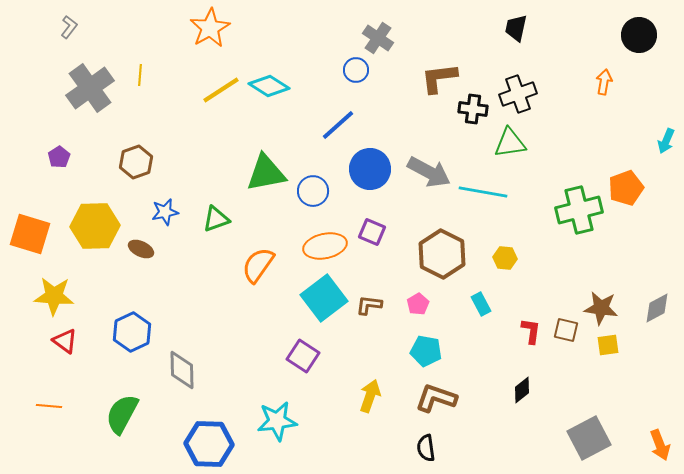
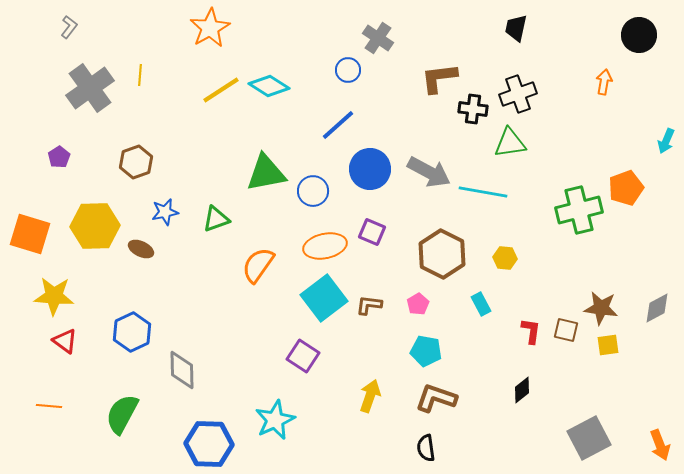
blue circle at (356, 70): moved 8 px left
cyan star at (277, 421): moved 2 px left, 1 px up; rotated 18 degrees counterclockwise
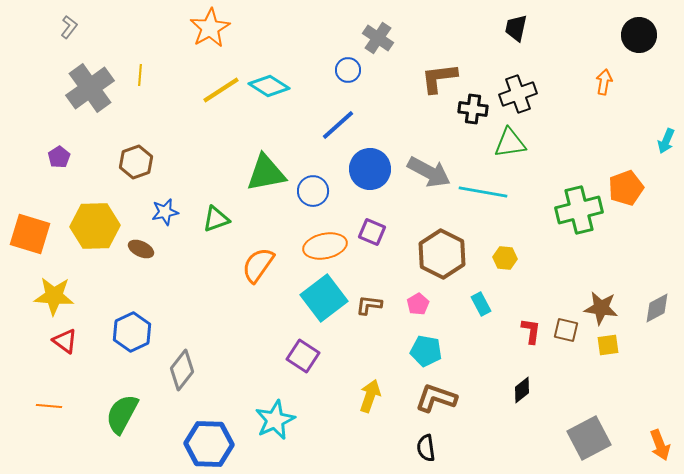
gray diamond at (182, 370): rotated 39 degrees clockwise
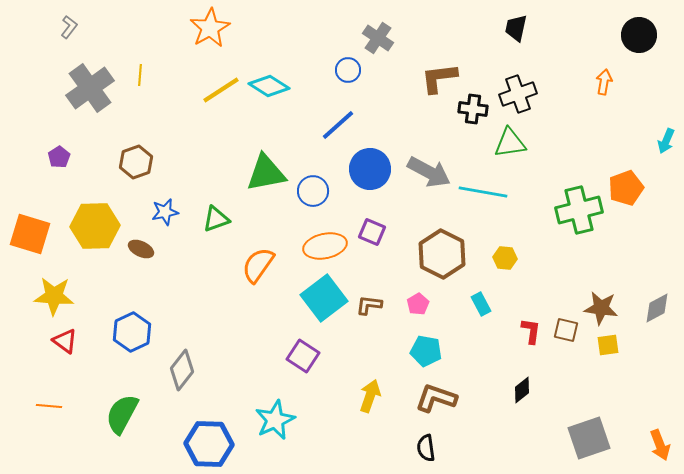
gray square at (589, 438): rotated 9 degrees clockwise
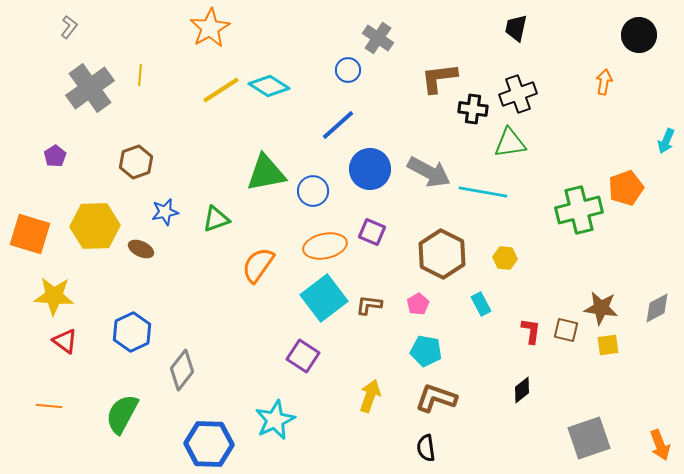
purple pentagon at (59, 157): moved 4 px left, 1 px up
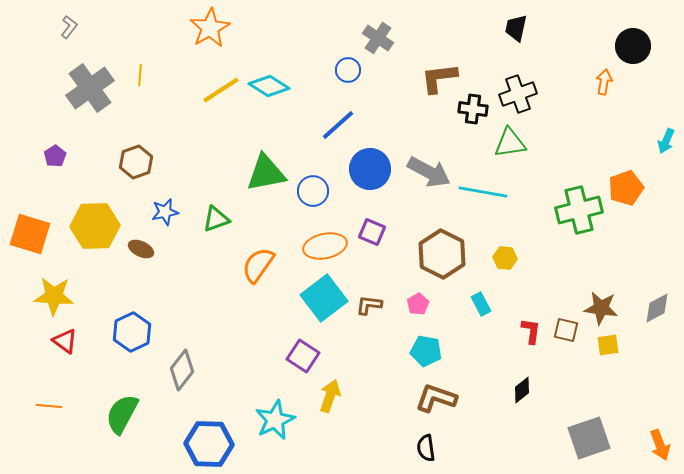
black circle at (639, 35): moved 6 px left, 11 px down
yellow arrow at (370, 396): moved 40 px left
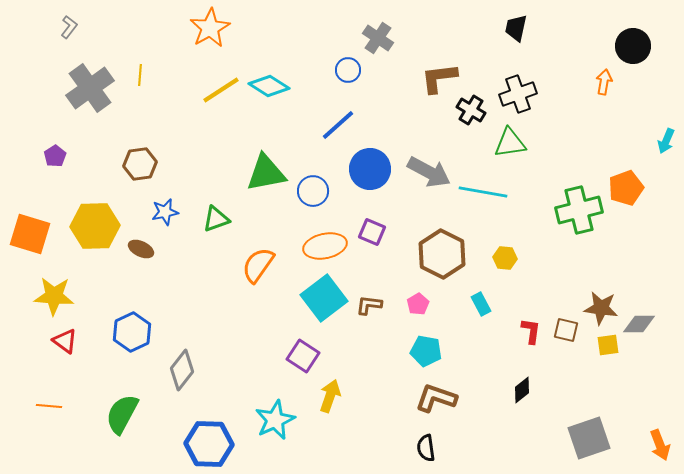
black cross at (473, 109): moved 2 px left, 1 px down; rotated 24 degrees clockwise
brown hexagon at (136, 162): moved 4 px right, 2 px down; rotated 12 degrees clockwise
gray diamond at (657, 308): moved 18 px left, 16 px down; rotated 28 degrees clockwise
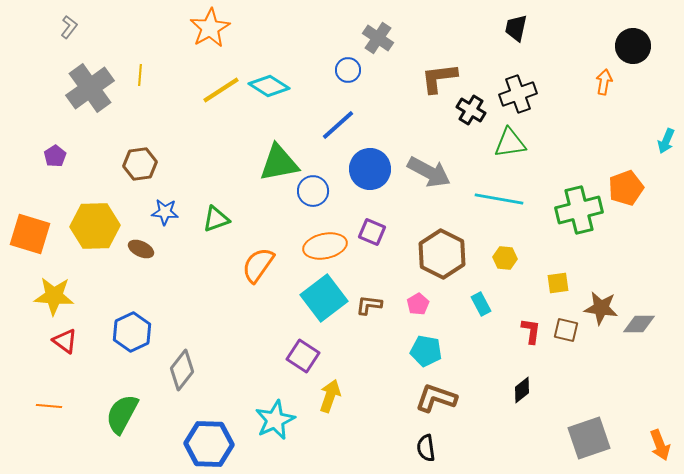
green triangle at (266, 173): moved 13 px right, 10 px up
cyan line at (483, 192): moved 16 px right, 7 px down
blue star at (165, 212): rotated 16 degrees clockwise
yellow square at (608, 345): moved 50 px left, 62 px up
